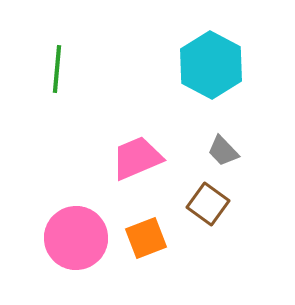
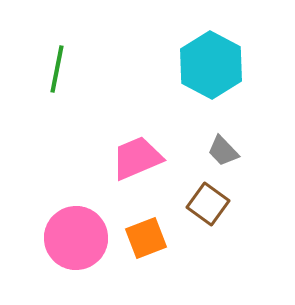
green line: rotated 6 degrees clockwise
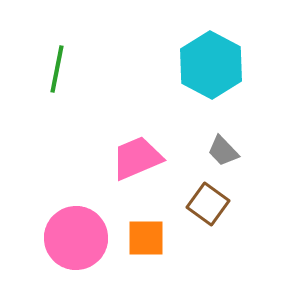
orange square: rotated 21 degrees clockwise
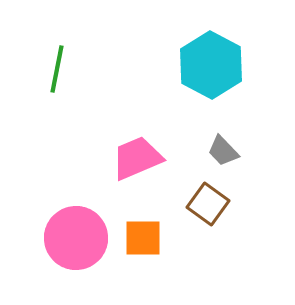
orange square: moved 3 px left
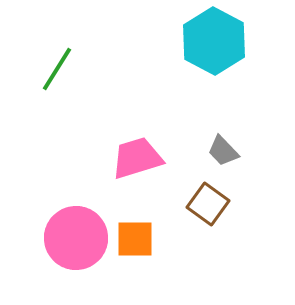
cyan hexagon: moved 3 px right, 24 px up
green line: rotated 21 degrees clockwise
pink trapezoid: rotated 6 degrees clockwise
orange square: moved 8 px left, 1 px down
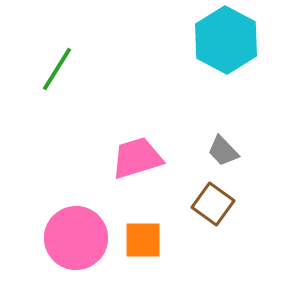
cyan hexagon: moved 12 px right, 1 px up
brown square: moved 5 px right
orange square: moved 8 px right, 1 px down
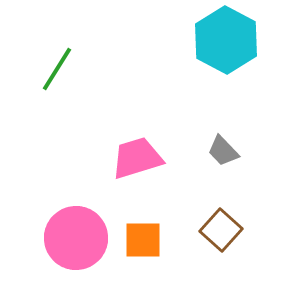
brown square: moved 8 px right, 26 px down; rotated 6 degrees clockwise
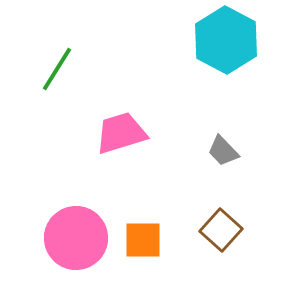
pink trapezoid: moved 16 px left, 25 px up
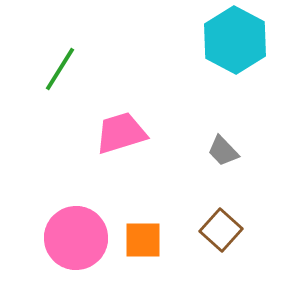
cyan hexagon: moved 9 px right
green line: moved 3 px right
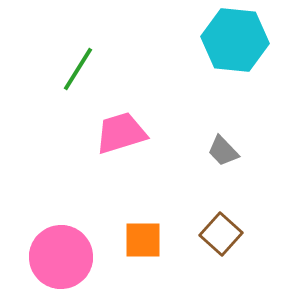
cyan hexagon: rotated 22 degrees counterclockwise
green line: moved 18 px right
brown square: moved 4 px down
pink circle: moved 15 px left, 19 px down
